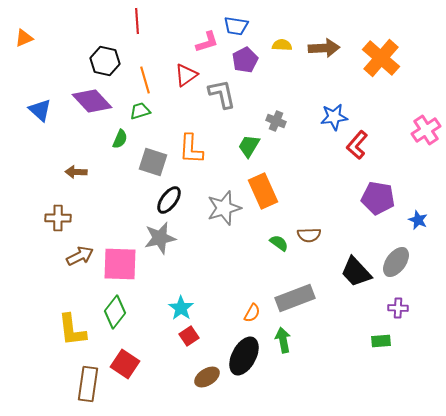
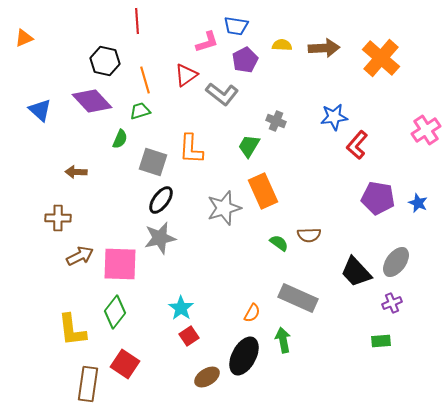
gray L-shape at (222, 94): rotated 140 degrees clockwise
black ellipse at (169, 200): moved 8 px left
blue star at (418, 220): moved 17 px up
gray rectangle at (295, 298): moved 3 px right; rotated 45 degrees clockwise
purple cross at (398, 308): moved 6 px left, 5 px up; rotated 24 degrees counterclockwise
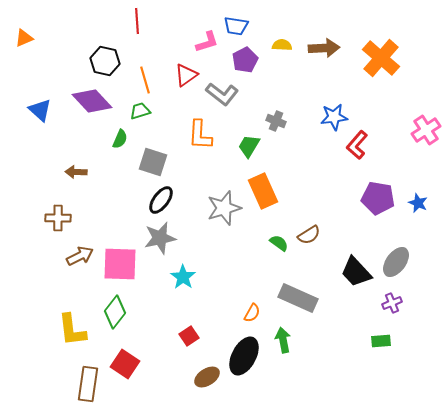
orange L-shape at (191, 149): moved 9 px right, 14 px up
brown semicircle at (309, 235): rotated 30 degrees counterclockwise
cyan star at (181, 308): moved 2 px right, 31 px up
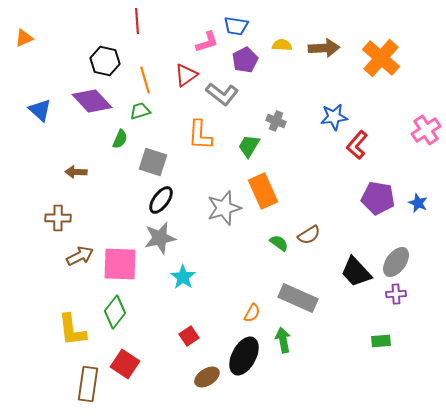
purple cross at (392, 303): moved 4 px right, 9 px up; rotated 18 degrees clockwise
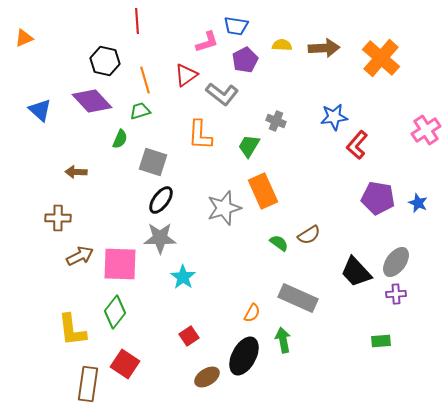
gray star at (160, 238): rotated 12 degrees clockwise
